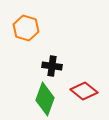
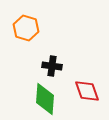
red diamond: moved 3 px right; rotated 32 degrees clockwise
green diamond: rotated 16 degrees counterclockwise
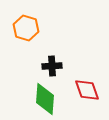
black cross: rotated 12 degrees counterclockwise
red diamond: moved 1 px up
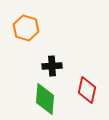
red diamond: rotated 32 degrees clockwise
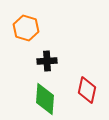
black cross: moved 5 px left, 5 px up
